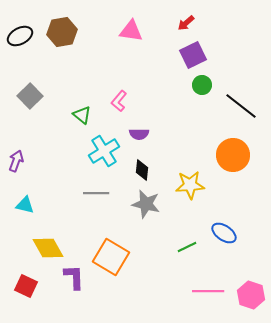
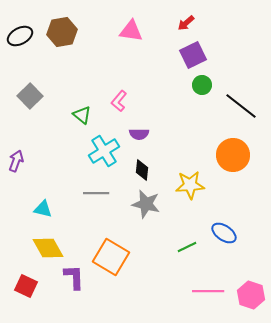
cyan triangle: moved 18 px right, 4 px down
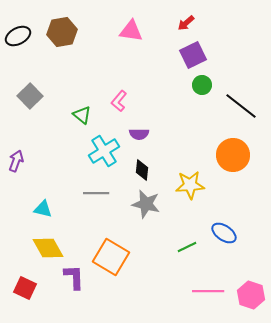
black ellipse: moved 2 px left
red square: moved 1 px left, 2 px down
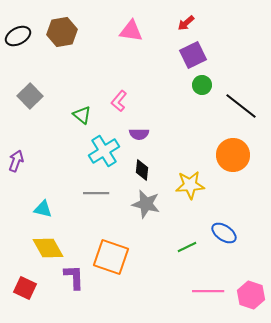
orange square: rotated 12 degrees counterclockwise
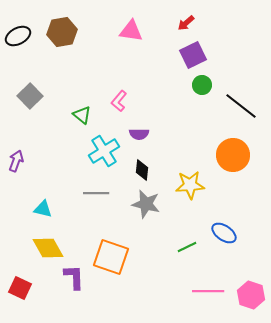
red square: moved 5 px left
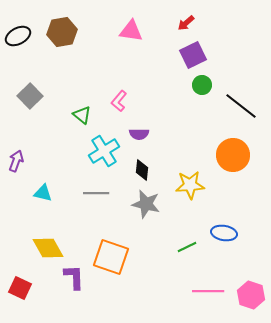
cyan triangle: moved 16 px up
blue ellipse: rotated 25 degrees counterclockwise
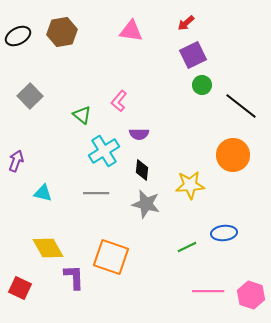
blue ellipse: rotated 15 degrees counterclockwise
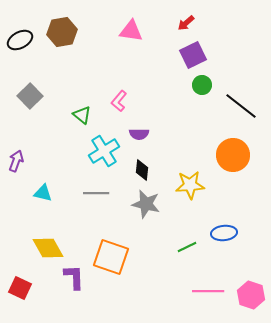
black ellipse: moved 2 px right, 4 px down
